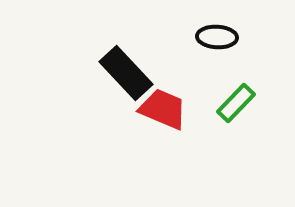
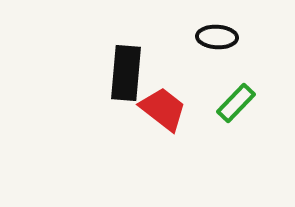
black rectangle: rotated 48 degrees clockwise
red trapezoid: rotated 15 degrees clockwise
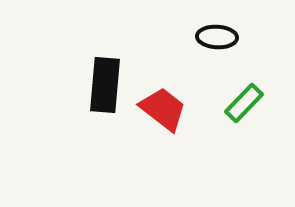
black rectangle: moved 21 px left, 12 px down
green rectangle: moved 8 px right
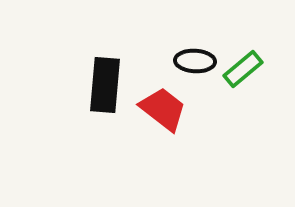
black ellipse: moved 22 px left, 24 px down
green rectangle: moved 1 px left, 34 px up; rotated 6 degrees clockwise
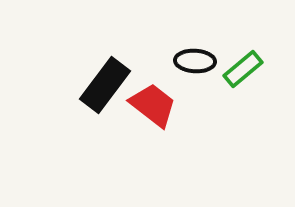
black rectangle: rotated 32 degrees clockwise
red trapezoid: moved 10 px left, 4 px up
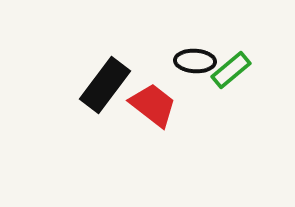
green rectangle: moved 12 px left, 1 px down
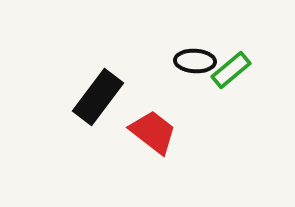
black rectangle: moved 7 px left, 12 px down
red trapezoid: moved 27 px down
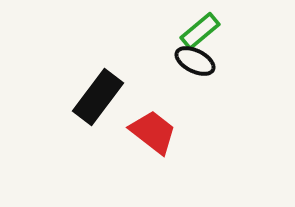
black ellipse: rotated 24 degrees clockwise
green rectangle: moved 31 px left, 39 px up
